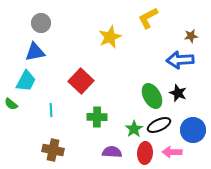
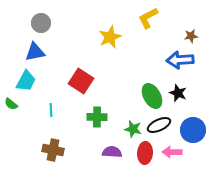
red square: rotated 10 degrees counterclockwise
green star: moved 1 px left; rotated 24 degrees counterclockwise
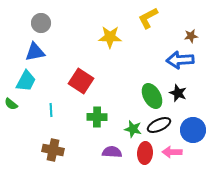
yellow star: rotated 25 degrees clockwise
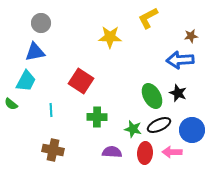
blue circle: moved 1 px left
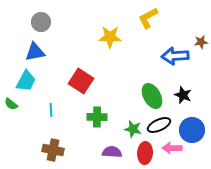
gray circle: moved 1 px up
brown star: moved 10 px right, 6 px down
blue arrow: moved 5 px left, 4 px up
black star: moved 5 px right, 2 px down
pink arrow: moved 4 px up
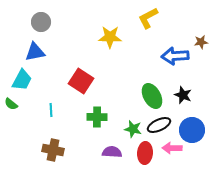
cyan trapezoid: moved 4 px left, 1 px up
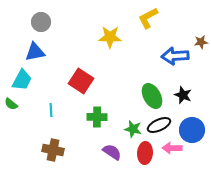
purple semicircle: rotated 30 degrees clockwise
